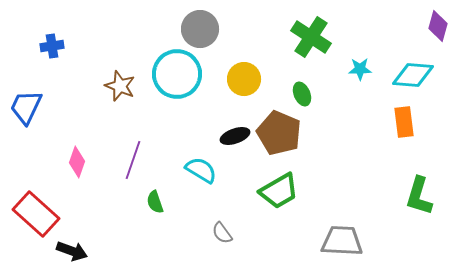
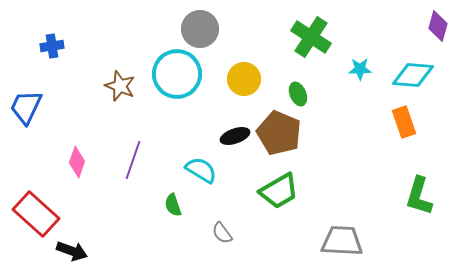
green ellipse: moved 4 px left
orange rectangle: rotated 12 degrees counterclockwise
green semicircle: moved 18 px right, 3 px down
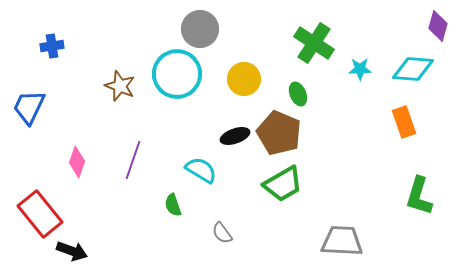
green cross: moved 3 px right, 6 px down
cyan diamond: moved 6 px up
blue trapezoid: moved 3 px right
green trapezoid: moved 4 px right, 7 px up
red rectangle: moved 4 px right; rotated 9 degrees clockwise
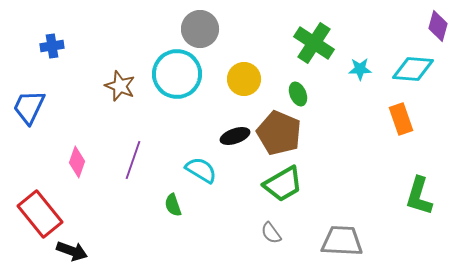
orange rectangle: moved 3 px left, 3 px up
gray semicircle: moved 49 px right
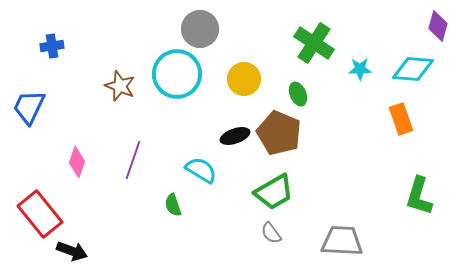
green trapezoid: moved 9 px left, 8 px down
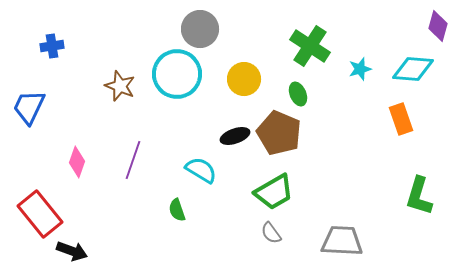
green cross: moved 4 px left, 3 px down
cyan star: rotated 15 degrees counterclockwise
green semicircle: moved 4 px right, 5 px down
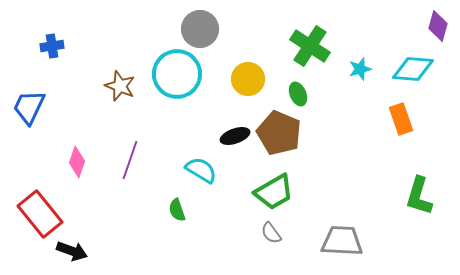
yellow circle: moved 4 px right
purple line: moved 3 px left
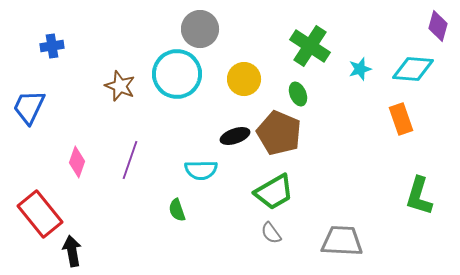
yellow circle: moved 4 px left
cyan semicircle: rotated 148 degrees clockwise
black arrow: rotated 120 degrees counterclockwise
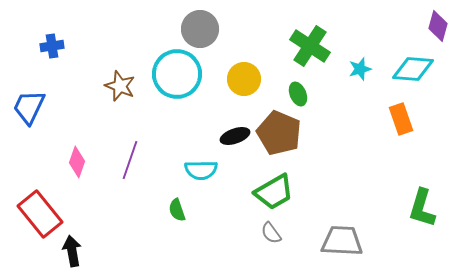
green L-shape: moved 3 px right, 12 px down
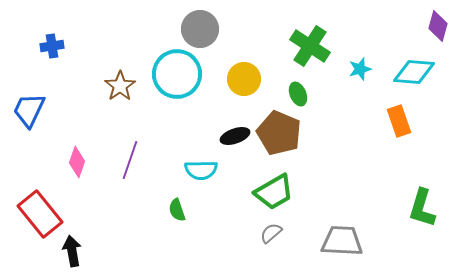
cyan diamond: moved 1 px right, 3 px down
brown star: rotated 16 degrees clockwise
blue trapezoid: moved 3 px down
orange rectangle: moved 2 px left, 2 px down
gray semicircle: rotated 85 degrees clockwise
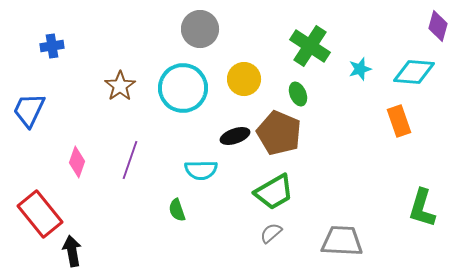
cyan circle: moved 6 px right, 14 px down
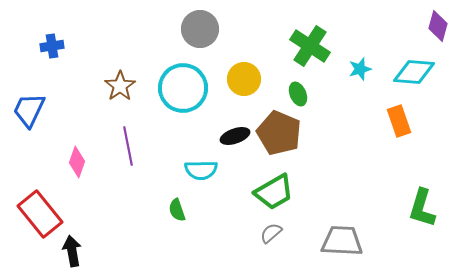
purple line: moved 2 px left, 14 px up; rotated 30 degrees counterclockwise
